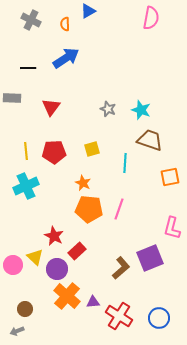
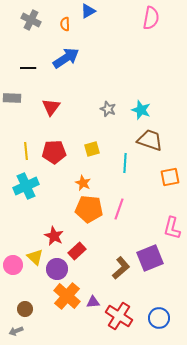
gray arrow: moved 1 px left
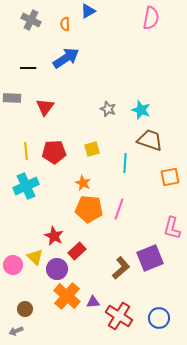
red triangle: moved 6 px left
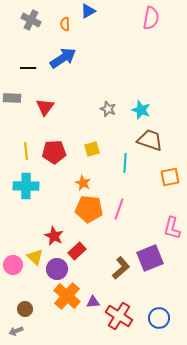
blue arrow: moved 3 px left
cyan cross: rotated 25 degrees clockwise
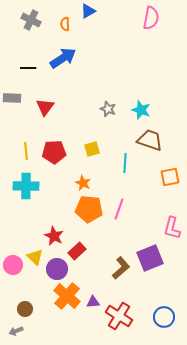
blue circle: moved 5 px right, 1 px up
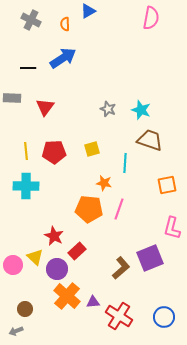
orange square: moved 3 px left, 8 px down
orange star: moved 21 px right; rotated 14 degrees counterclockwise
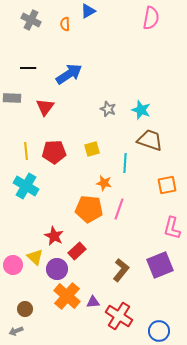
blue arrow: moved 6 px right, 16 px down
cyan cross: rotated 30 degrees clockwise
purple square: moved 10 px right, 7 px down
brown L-shape: moved 2 px down; rotated 10 degrees counterclockwise
blue circle: moved 5 px left, 14 px down
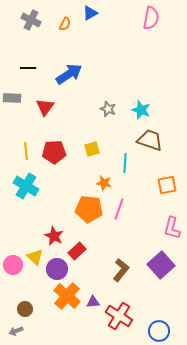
blue triangle: moved 2 px right, 2 px down
orange semicircle: rotated 152 degrees counterclockwise
purple square: moved 1 px right; rotated 20 degrees counterclockwise
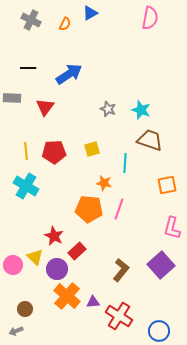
pink semicircle: moved 1 px left
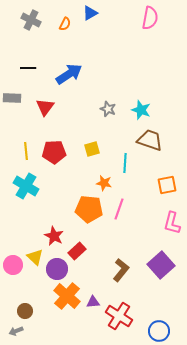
pink L-shape: moved 5 px up
brown circle: moved 2 px down
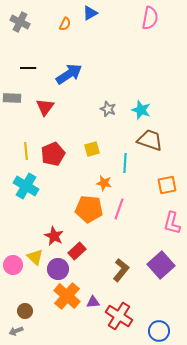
gray cross: moved 11 px left, 2 px down
red pentagon: moved 1 px left, 2 px down; rotated 20 degrees counterclockwise
purple circle: moved 1 px right
